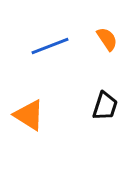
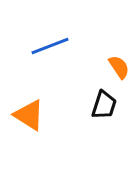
orange semicircle: moved 12 px right, 28 px down
black trapezoid: moved 1 px left, 1 px up
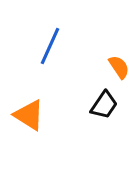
blue line: rotated 45 degrees counterclockwise
black trapezoid: rotated 16 degrees clockwise
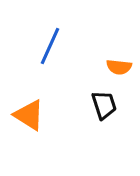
orange semicircle: rotated 130 degrees clockwise
black trapezoid: rotated 52 degrees counterclockwise
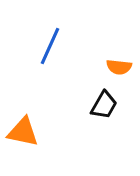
black trapezoid: rotated 48 degrees clockwise
orange triangle: moved 6 px left, 17 px down; rotated 20 degrees counterclockwise
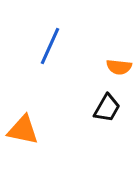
black trapezoid: moved 3 px right, 3 px down
orange triangle: moved 2 px up
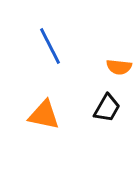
blue line: rotated 51 degrees counterclockwise
orange triangle: moved 21 px right, 15 px up
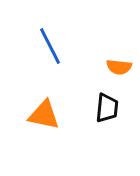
black trapezoid: rotated 24 degrees counterclockwise
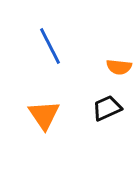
black trapezoid: rotated 120 degrees counterclockwise
orange triangle: rotated 44 degrees clockwise
